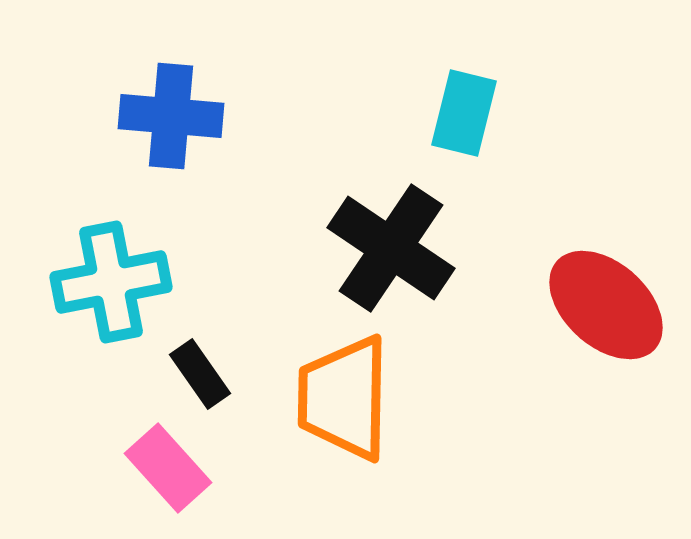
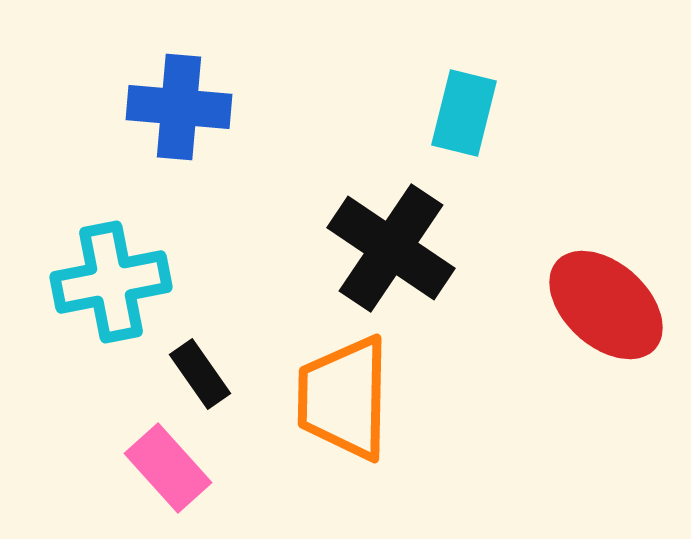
blue cross: moved 8 px right, 9 px up
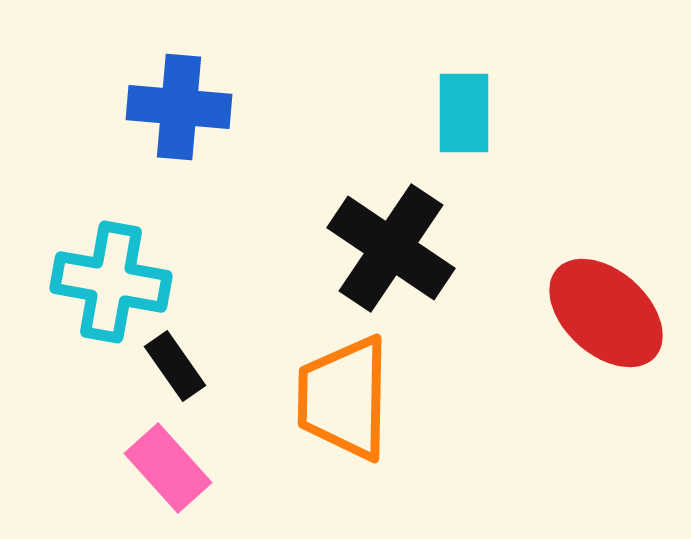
cyan rectangle: rotated 14 degrees counterclockwise
cyan cross: rotated 21 degrees clockwise
red ellipse: moved 8 px down
black rectangle: moved 25 px left, 8 px up
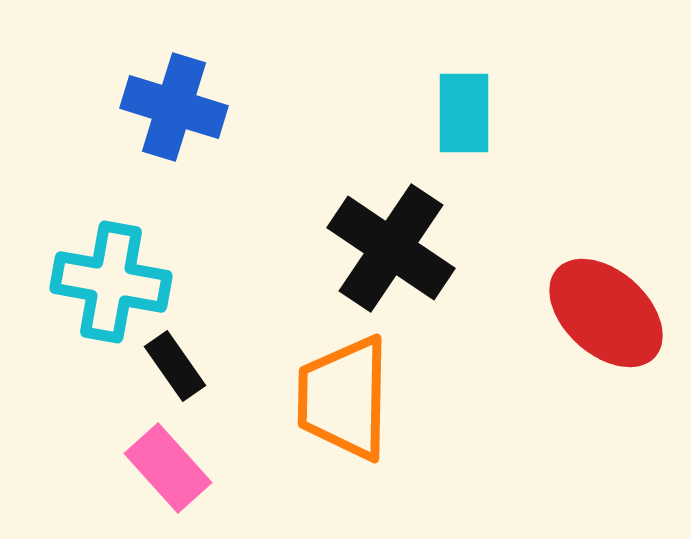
blue cross: moved 5 px left; rotated 12 degrees clockwise
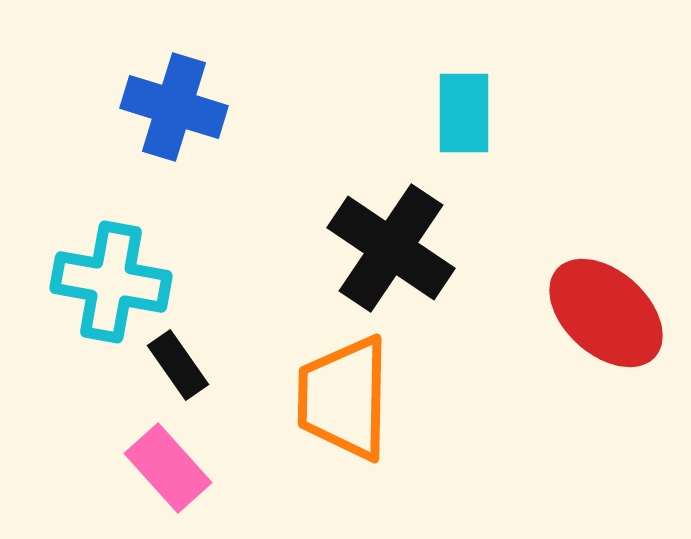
black rectangle: moved 3 px right, 1 px up
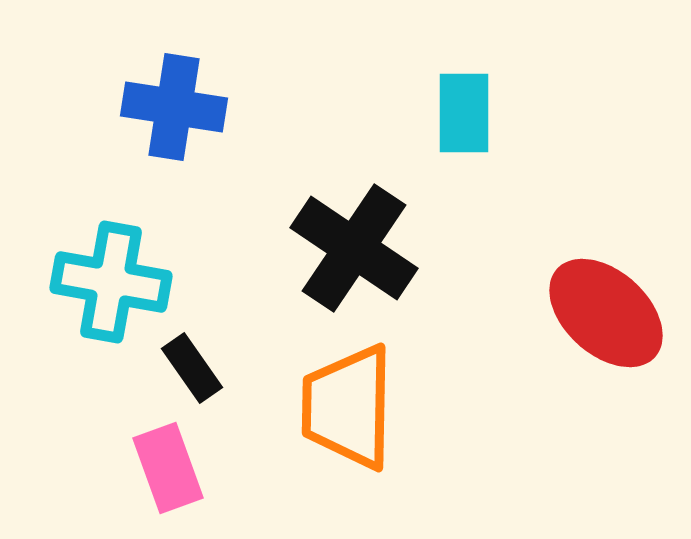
blue cross: rotated 8 degrees counterclockwise
black cross: moved 37 px left
black rectangle: moved 14 px right, 3 px down
orange trapezoid: moved 4 px right, 9 px down
pink rectangle: rotated 22 degrees clockwise
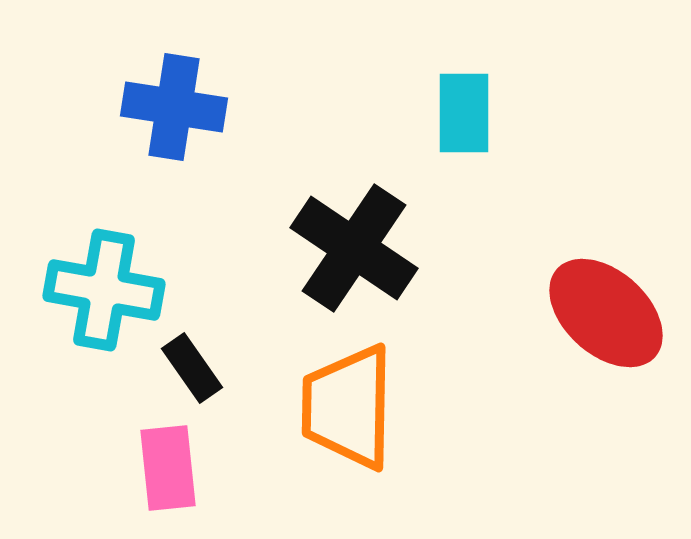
cyan cross: moved 7 px left, 8 px down
pink rectangle: rotated 14 degrees clockwise
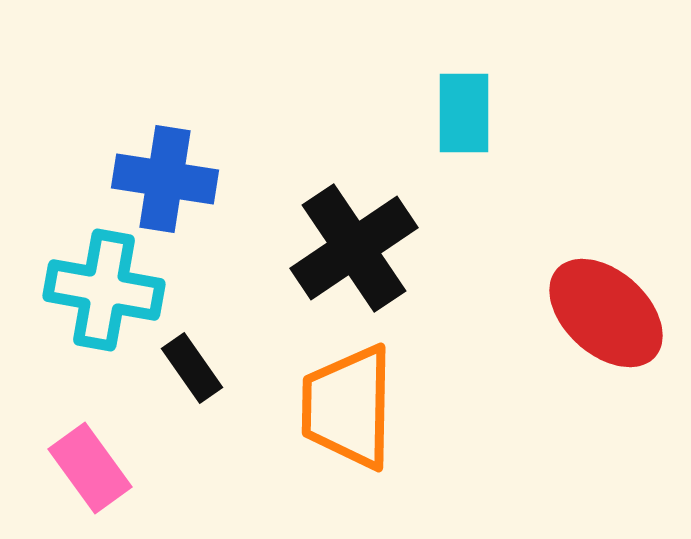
blue cross: moved 9 px left, 72 px down
black cross: rotated 22 degrees clockwise
pink rectangle: moved 78 px left; rotated 30 degrees counterclockwise
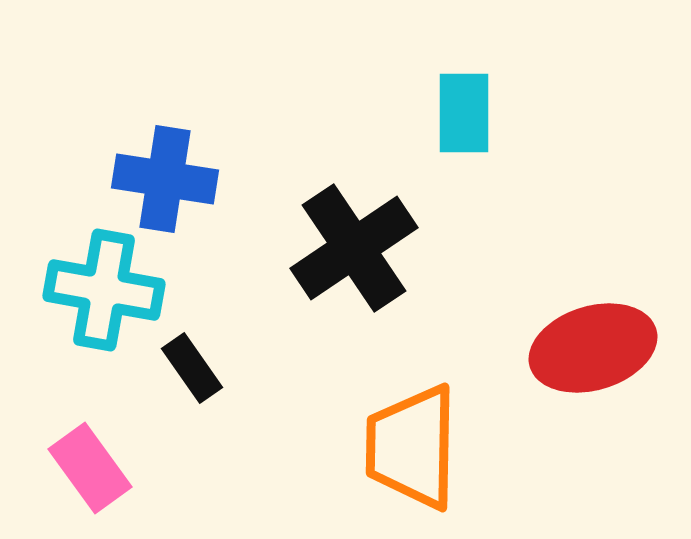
red ellipse: moved 13 px left, 35 px down; rotated 59 degrees counterclockwise
orange trapezoid: moved 64 px right, 40 px down
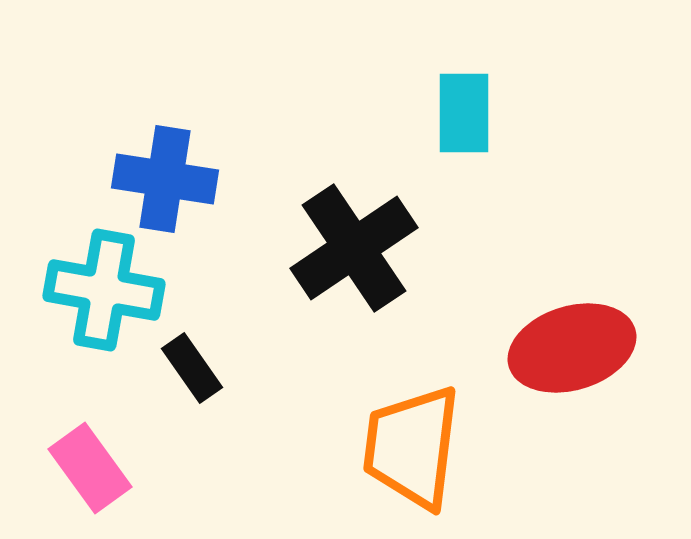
red ellipse: moved 21 px left
orange trapezoid: rotated 6 degrees clockwise
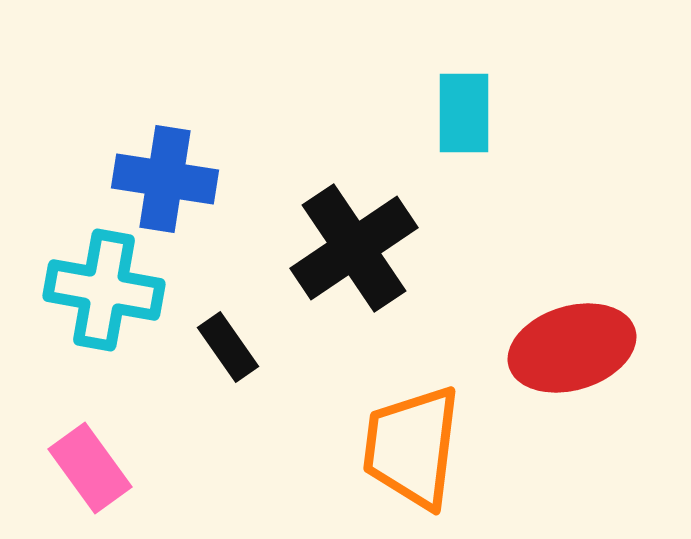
black rectangle: moved 36 px right, 21 px up
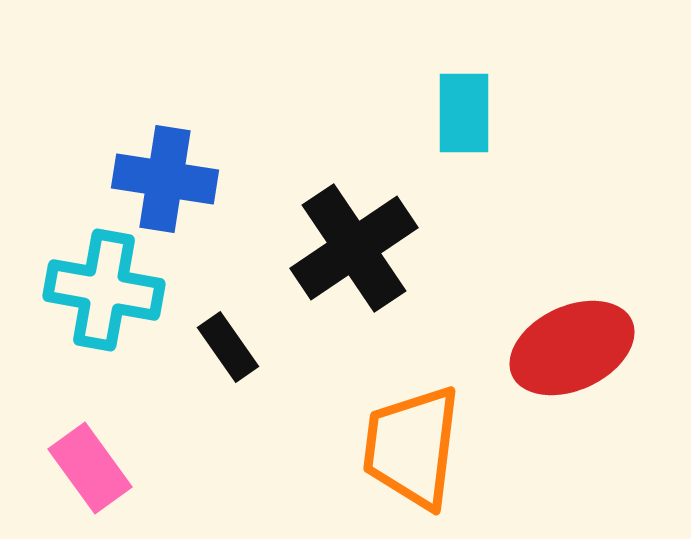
red ellipse: rotated 8 degrees counterclockwise
